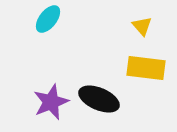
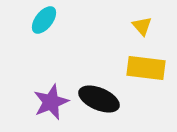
cyan ellipse: moved 4 px left, 1 px down
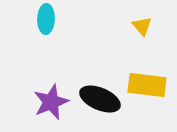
cyan ellipse: moved 2 px right, 1 px up; rotated 36 degrees counterclockwise
yellow rectangle: moved 1 px right, 17 px down
black ellipse: moved 1 px right
